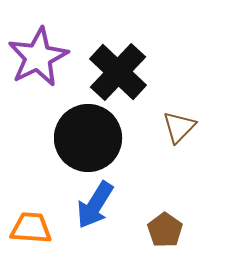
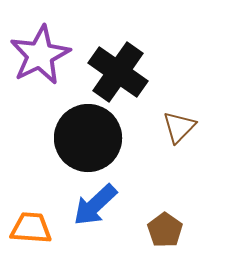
purple star: moved 2 px right, 2 px up
black cross: rotated 8 degrees counterclockwise
blue arrow: rotated 15 degrees clockwise
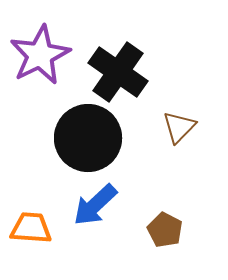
brown pentagon: rotated 8 degrees counterclockwise
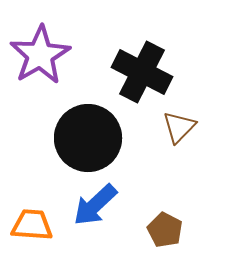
purple star: rotated 4 degrees counterclockwise
black cross: moved 24 px right; rotated 8 degrees counterclockwise
orange trapezoid: moved 1 px right, 3 px up
